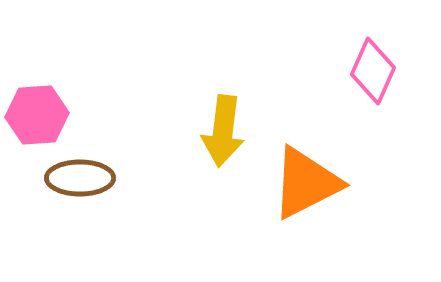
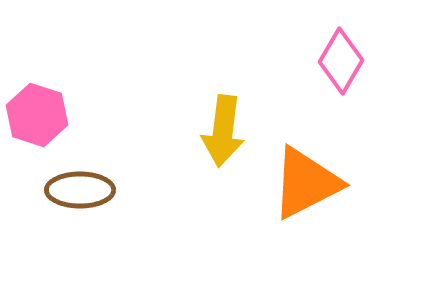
pink diamond: moved 32 px left, 10 px up; rotated 6 degrees clockwise
pink hexagon: rotated 22 degrees clockwise
brown ellipse: moved 12 px down
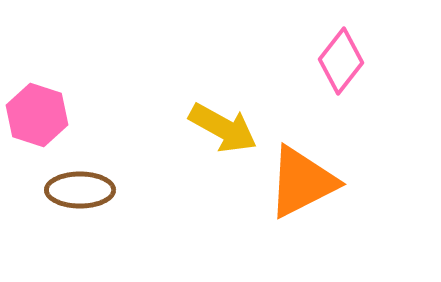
pink diamond: rotated 8 degrees clockwise
yellow arrow: moved 3 px up; rotated 68 degrees counterclockwise
orange triangle: moved 4 px left, 1 px up
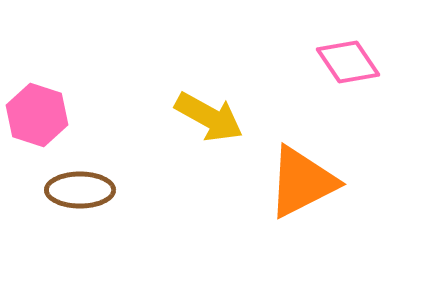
pink diamond: moved 7 px right, 1 px down; rotated 72 degrees counterclockwise
yellow arrow: moved 14 px left, 11 px up
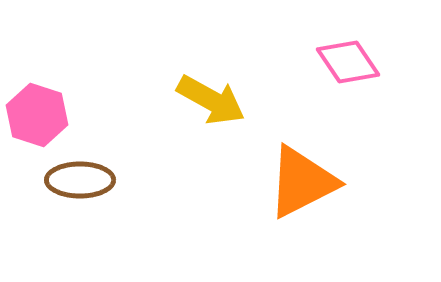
yellow arrow: moved 2 px right, 17 px up
brown ellipse: moved 10 px up
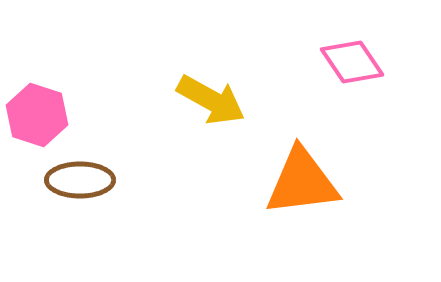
pink diamond: moved 4 px right
orange triangle: rotated 20 degrees clockwise
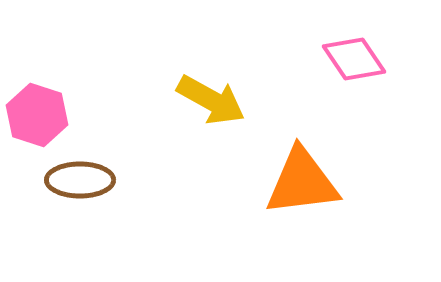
pink diamond: moved 2 px right, 3 px up
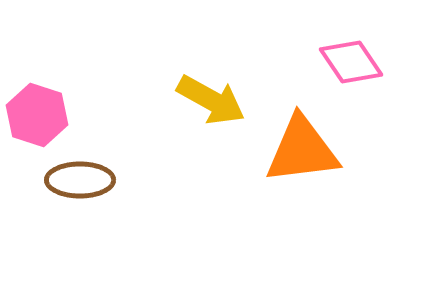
pink diamond: moved 3 px left, 3 px down
orange triangle: moved 32 px up
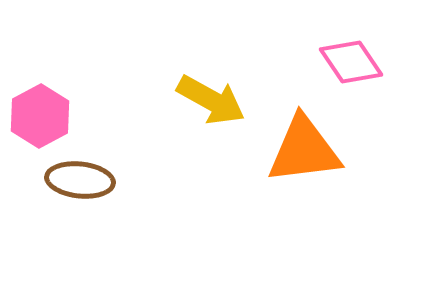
pink hexagon: moved 3 px right, 1 px down; rotated 14 degrees clockwise
orange triangle: moved 2 px right
brown ellipse: rotated 6 degrees clockwise
